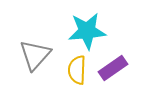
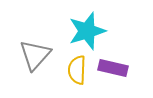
cyan star: rotated 12 degrees counterclockwise
purple rectangle: rotated 48 degrees clockwise
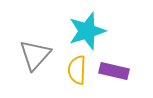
purple rectangle: moved 1 px right, 3 px down
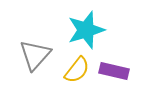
cyan star: moved 1 px left, 1 px up
yellow semicircle: rotated 144 degrees counterclockwise
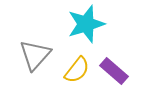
cyan star: moved 6 px up
purple rectangle: rotated 28 degrees clockwise
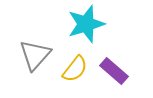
yellow semicircle: moved 2 px left, 1 px up
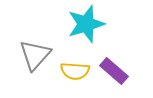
yellow semicircle: moved 2 px down; rotated 56 degrees clockwise
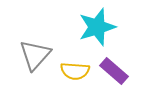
cyan star: moved 11 px right, 3 px down
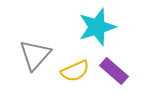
yellow semicircle: rotated 28 degrees counterclockwise
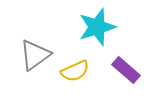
gray triangle: rotated 12 degrees clockwise
purple rectangle: moved 12 px right, 1 px up
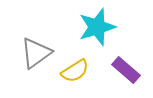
gray triangle: moved 1 px right, 2 px up
yellow semicircle: rotated 8 degrees counterclockwise
